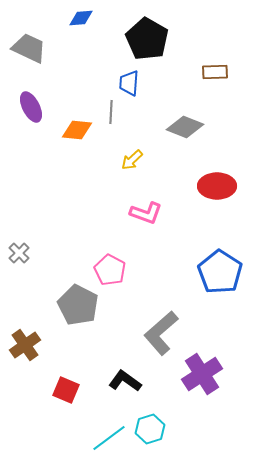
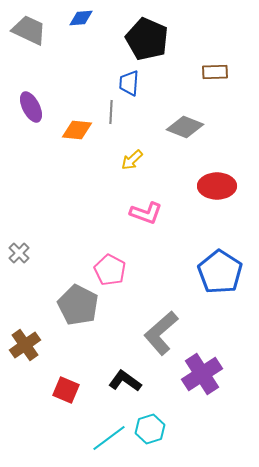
black pentagon: rotated 6 degrees counterclockwise
gray trapezoid: moved 18 px up
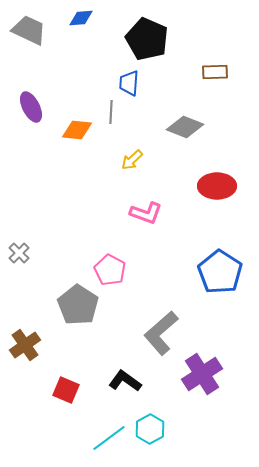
gray pentagon: rotated 6 degrees clockwise
cyan hexagon: rotated 12 degrees counterclockwise
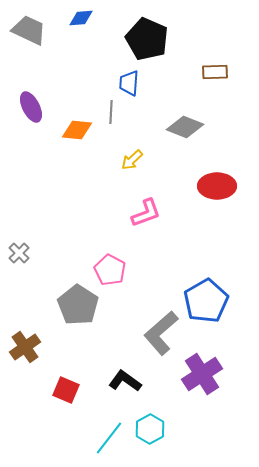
pink L-shape: rotated 40 degrees counterclockwise
blue pentagon: moved 14 px left, 29 px down; rotated 9 degrees clockwise
brown cross: moved 2 px down
cyan line: rotated 15 degrees counterclockwise
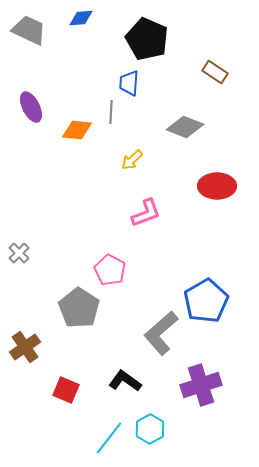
brown rectangle: rotated 35 degrees clockwise
gray pentagon: moved 1 px right, 3 px down
purple cross: moved 1 px left, 11 px down; rotated 15 degrees clockwise
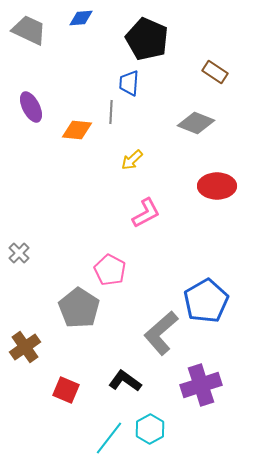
gray diamond: moved 11 px right, 4 px up
pink L-shape: rotated 8 degrees counterclockwise
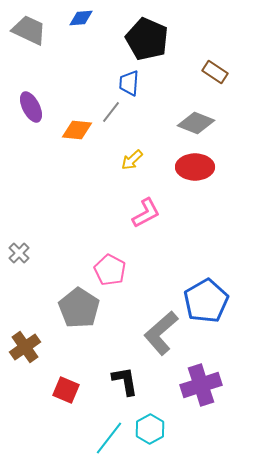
gray line: rotated 35 degrees clockwise
red ellipse: moved 22 px left, 19 px up
black L-shape: rotated 44 degrees clockwise
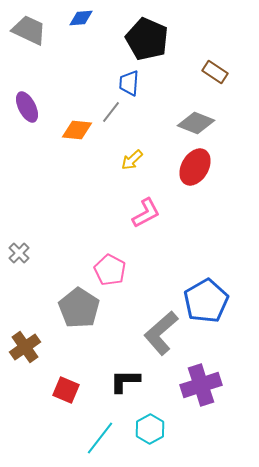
purple ellipse: moved 4 px left
red ellipse: rotated 60 degrees counterclockwise
black L-shape: rotated 80 degrees counterclockwise
cyan line: moved 9 px left
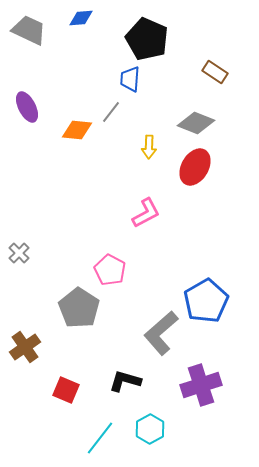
blue trapezoid: moved 1 px right, 4 px up
yellow arrow: moved 17 px right, 13 px up; rotated 45 degrees counterclockwise
black L-shape: rotated 16 degrees clockwise
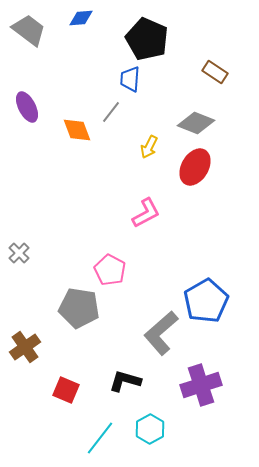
gray trapezoid: rotated 12 degrees clockwise
orange diamond: rotated 64 degrees clockwise
yellow arrow: rotated 25 degrees clockwise
gray pentagon: rotated 24 degrees counterclockwise
